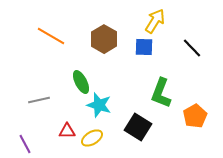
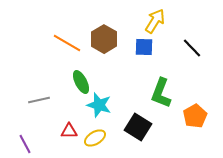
orange line: moved 16 px right, 7 px down
red triangle: moved 2 px right
yellow ellipse: moved 3 px right
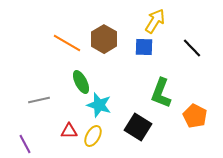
orange pentagon: rotated 15 degrees counterclockwise
yellow ellipse: moved 2 px left, 2 px up; rotated 30 degrees counterclockwise
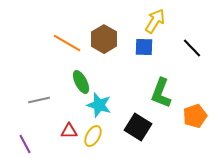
orange pentagon: rotated 25 degrees clockwise
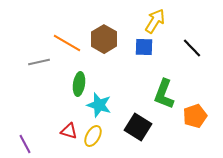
green ellipse: moved 2 px left, 2 px down; rotated 35 degrees clockwise
green L-shape: moved 3 px right, 1 px down
gray line: moved 38 px up
red triangle: rotated 18 degrees clockwise
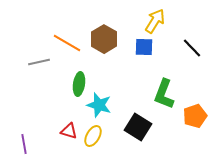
purple line: moved 1 px left; rotated 18 degrees clockwise
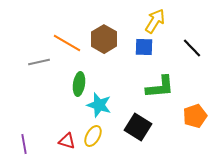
green L-shape: moved 4 px left, 7 px up; rotated 116 degrees counterclockwise
red triangle: moved 2 px left, 10 px down
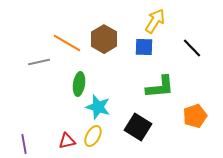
cyan star: moved 1 px left, 2 px down
red triangle: rotated 30 degrees counterclockwise
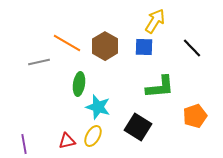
brown hexagon: moved 1 px right, 7 px down
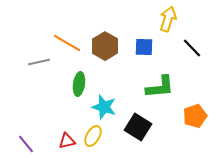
yellow arrow: moved 13 px right, 2 px up; rotated 15 degrees counterclockwise
cyan star: moved 6 px right
purple line: moved 2 px right; rotated 30 degrees counterclockwise
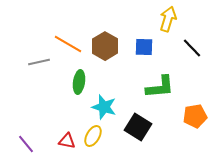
orange line: moved 1 px right, 1 px down
green ellipse: moved 2 px up
orange pentagon: rotated 10 degrees clockwise
red triangle: rotated 24 degrees clockwise
